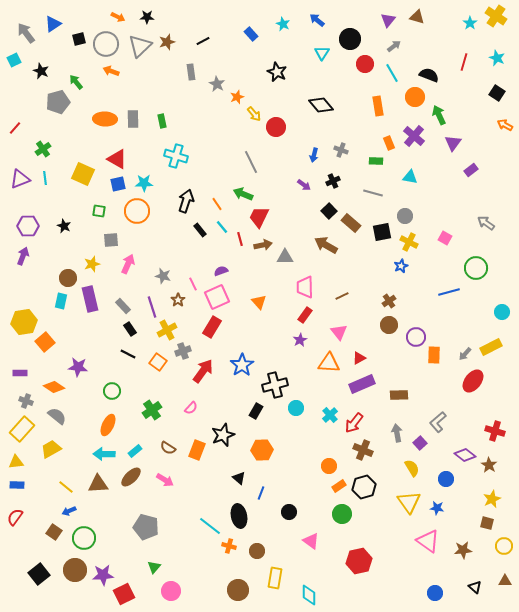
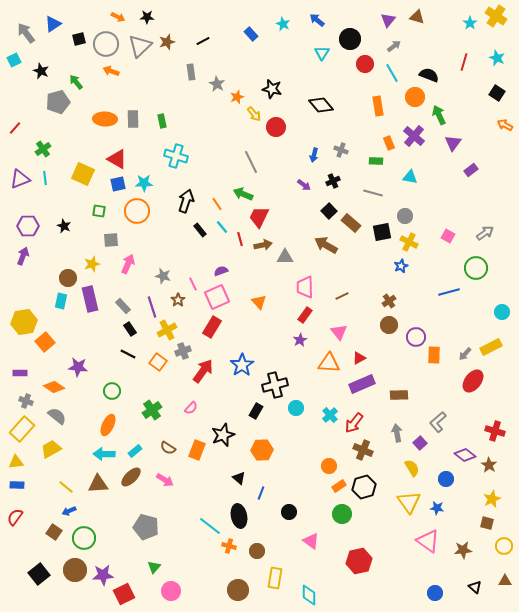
black star at (277, 72): moved 5 px left, 17 px down; rotated 12 degrees counterclockwise
gray arrow at (486, 223): moved 1 px left, 10 px down; rotated 108 degrees clockwise
pink square at (445, 238): moved 3 px right, 2 px up
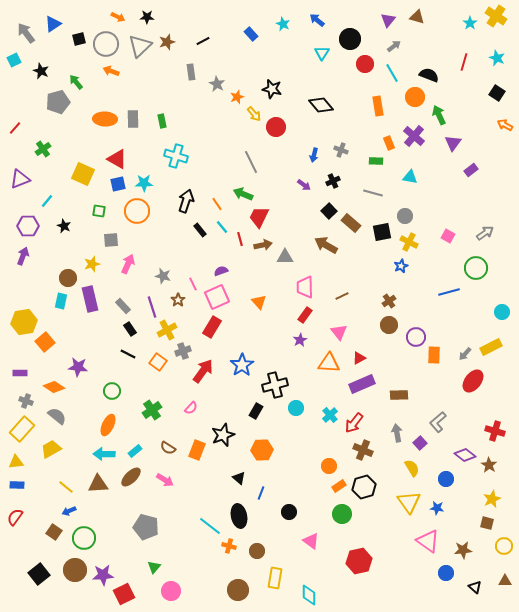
cyan line at (45, 178): moved 2 px right, 23 px down; rotated 48 degrees clockwise
blue circle at (435, 593): moved 11 px right, 20 px up
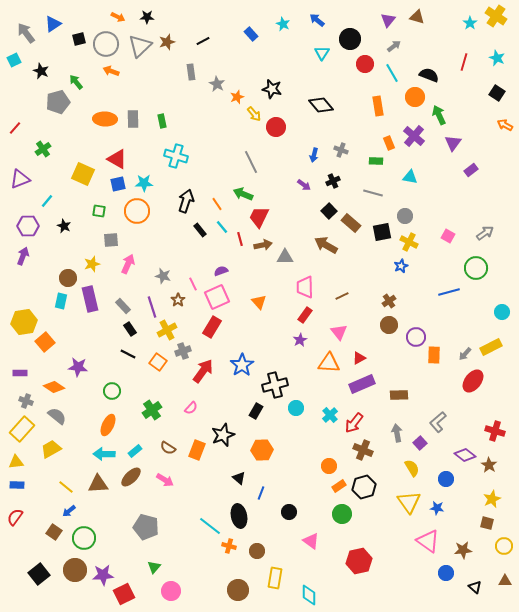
blue arrow at (69, 511): rotated 16 degrees counterclockwise
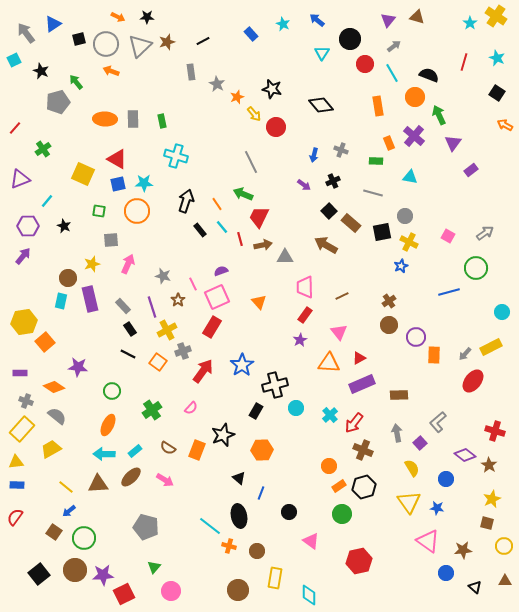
purple arrow at (23, 256): rotated 18 degrees clockwise
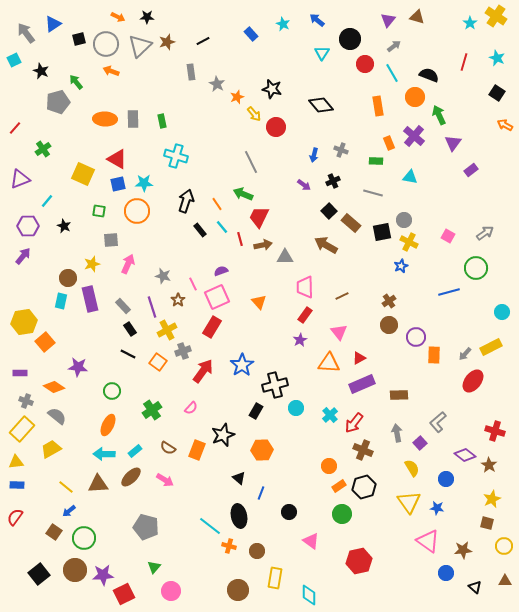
gray circle at (405, 216): moved 1 px left, 4 px down
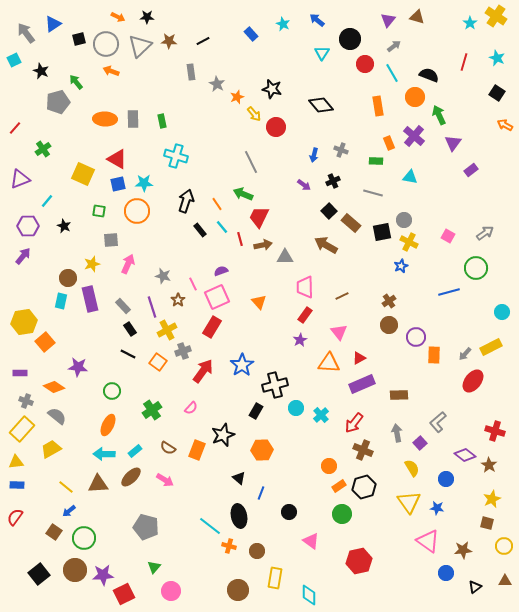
brown star at (167, 42): moved 2 px right, 1 px up; rotated 21 degrees clockwise
cyan cross at (330, 415): moved 9 px left
black triangle at (475, 587): rotated 40 degrees clockwise
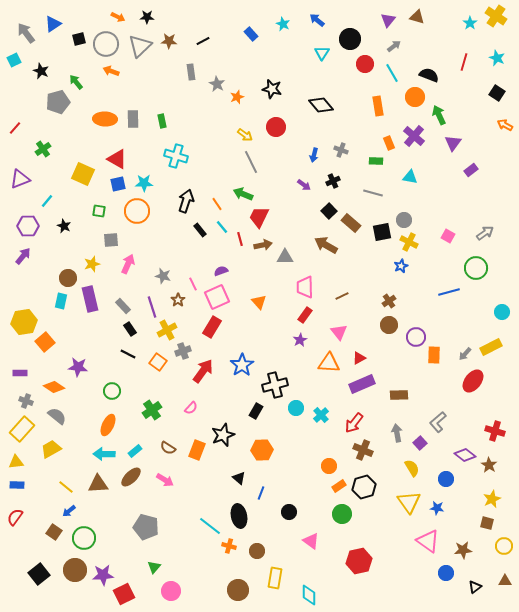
yellow arrow at (254, 114): moved 9 px left, 21 px down; rotated 14 degrees counterclockwise
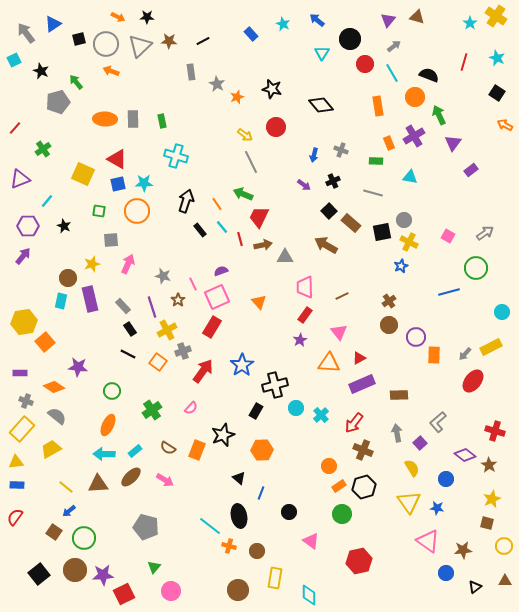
purple cross at (414, 136): rotated 20 degrees clockwise
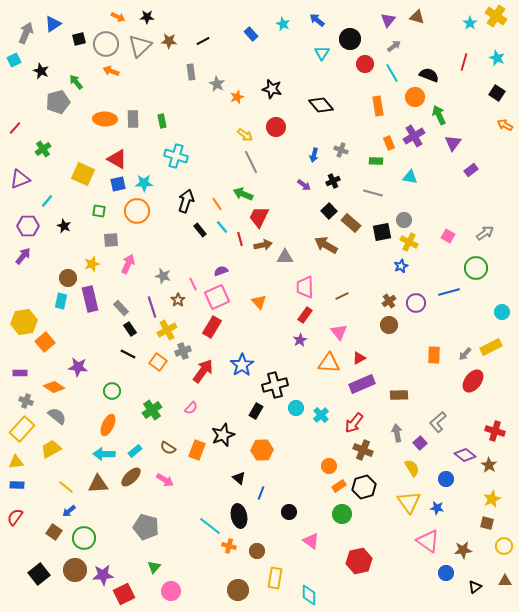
gray arrow at (26, 33): rotated 60 degrees clockwise
gray rectangle at (123, 306): moved 2 px left, 2 px down
purple circle at (416, 337): moved 34 px up
